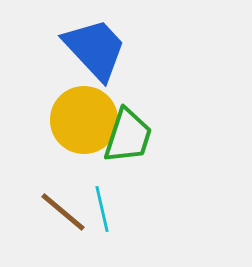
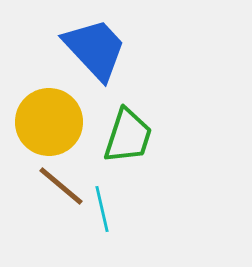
yellow circle: moved 35 px left, 2 px down
brown line: moved 2 px left, 26 px up
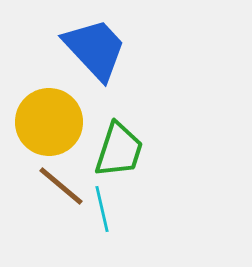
green trapezoid: moved 9 px left, 14 px down
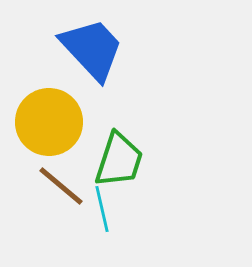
blue trapezoid: moved 3 px left
green trapezoid: moved 10 px down
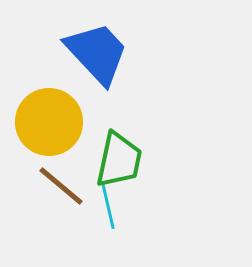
blue trapezoid: moved 5 px right, 4 px down
green trapezoid: rotated 6 degrees counterclockwise
cyan line: moved 6 px right, 3 px up
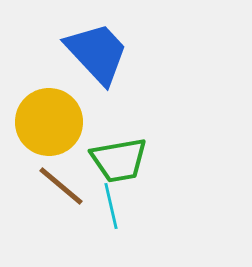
green trapezoid: rotated 68 degrees clockwise
cyan line: moved 3 px right
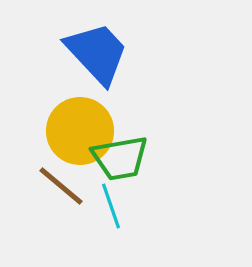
yellow circle: moved 31 px right, 9 px down
green trapezoid: moved 1 px right, 2 px up
cyan line: rotated 6 degrees counterclockwise
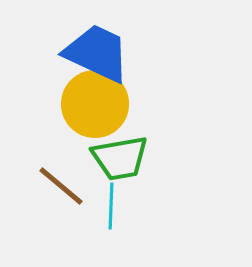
blue trapezoid: rotated 22 degrees counterclockwise
yellow circle: moved 15 px right, 27 px up
cyan line: rotated 21 degrees clockwise
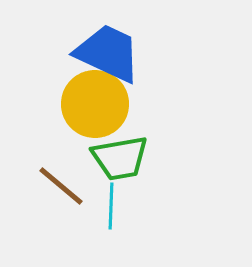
blue trapezoid: moved 11 px right
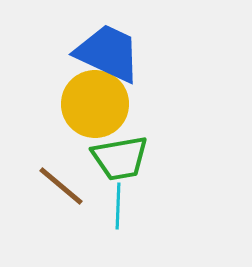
cyan line: moved 7 px right
